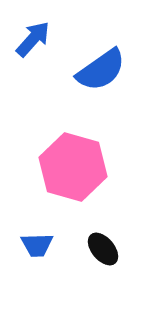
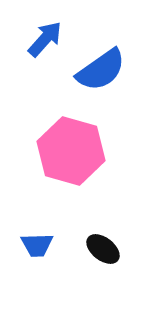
blue arrow: moved 12 px right
pink hexagon: moved 2 px left, 16 px up
black ellipse: rotated 12 degrees counterclockwise
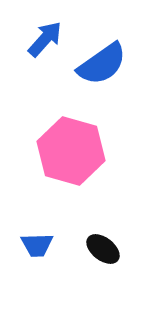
blue semicircle: moved 1 px right, 6 px up
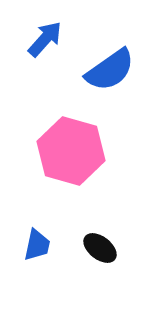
blue semicircle: moved 8 px right, 6 px down
blue trapezoid: rotated 76 degrees counterclockwise
black ellipse: moved 3 px left, 1 px up
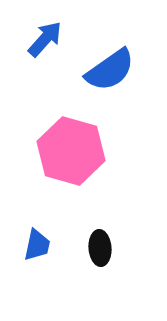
black ellipse: rotated 48 degrees clockwise
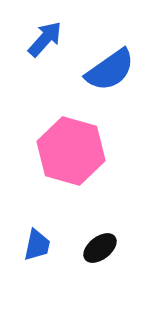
black ellipse: rotated 56 degrees clockwise
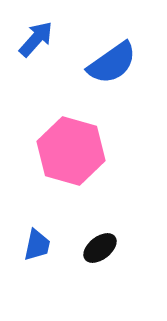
blue arrow: moved 9 px left
blue semicircle: moved 2 px right, 7 px up
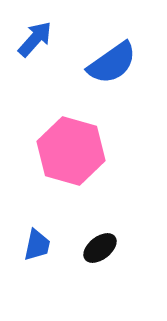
blue arrow: moved 1 px left
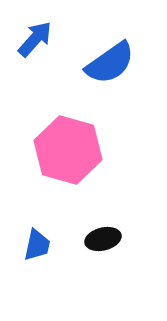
blue semicircle: moved 2 px left
pink hexagon: moved 3 px left, 1 px up
black ellipse: moved 3 px right, 9 px up; rotated 24 degrees clockwise
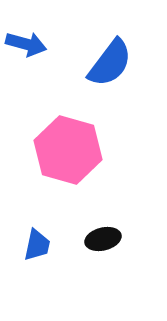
blue arrow: moved 9 px left, 5 px down; rotated 63 degrees clockwise
blue semicircle: rotated 18 degrees counterclockwise
